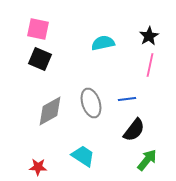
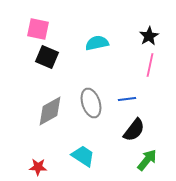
cyan semicircle: moved 6 px left
black square: moved 7 px right, 2 px up
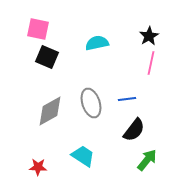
pink line: moved 1 px right, 2 px up
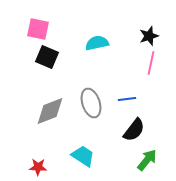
black star: rotated 12 degrees clockwise
gray diamond: rotated 8 degrees clockwise
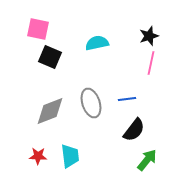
black square: moved 3 px right
cyan trapezoid: moved 13 px left; rotated 50 degrees clockwise
red star: moved 11 px up
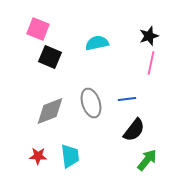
pink square: rotated 10 degrees clockwise
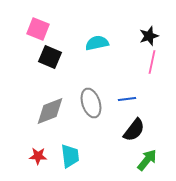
pink line: moved 1 px right, 1 px up
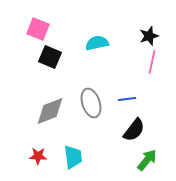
cyan trapezoid: moved 3 px right, 1 px down
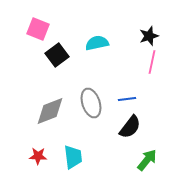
black square: moved 7 px right, 2 px up; rotated 30 degrees clockwise
black semicircle: moved 4 px left, 3 px up
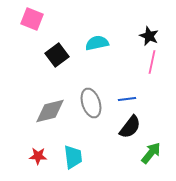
pink square: moved 6 px left, 10 px up
black star: rotated 30 degrees counterclockwise
gray diamond: rotated 8 degrees clockwise
green arrow: moved 4 px right, 7 px up
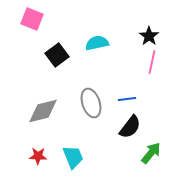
black star: rotated 12 degrees clockwise
gray diamond: moved 7 px left
cyan trapezoid: rotated 15 degrees counterclockwise
